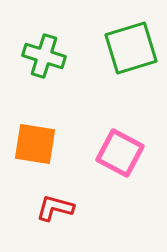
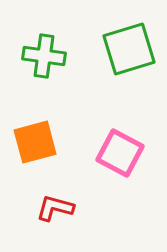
green square: moved 2 px left, 1 px down
green cross: rotated 9 degrees counterclockwise
orange square: moved 2 px up; rotated 24 degrees counterclockwise
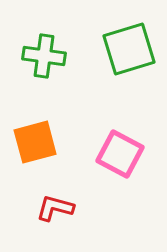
pink square: moved 1 px down
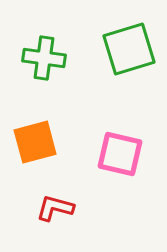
green cross: moved 2 px down
pink square: rotated 15 degrees counterclockwise
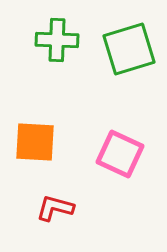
green cross: moved 13 px right, 18 px up; rotated 6 degrees counterclockwise
orange square: rotated 18 degrees clockwise
pink square: rotated 12 degrees clockwise
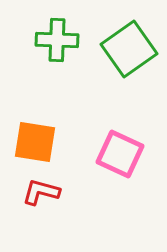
green square: rotated 18 degrees counterclockwise
orange square: rotated 6 degrees clockwise
red L-shape: moved 14 px left, 16 px up
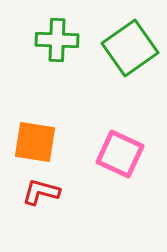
green square: moved 1 px right, 1 px up
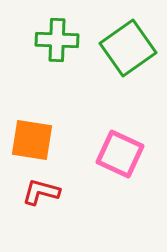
green square: moved 2 px left
orange square: moved 3 px left, 2 px up
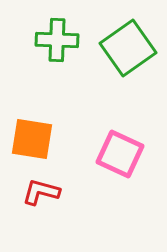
orange square: moved 1 px up
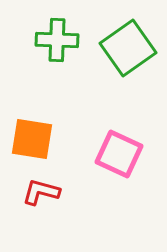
pink square: moved 1 px left
